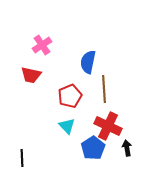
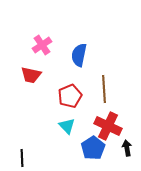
blue semicircle: moved 9 px left, 7 px up
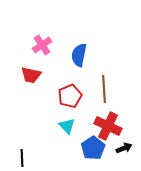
black arrow: moved 3 px left; rotated 77 degrees clockwise
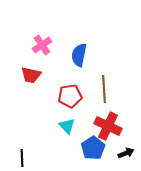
red pentagon: rotated 15 degrees clockwise
black arrow: moved 2 px right, 5 px down
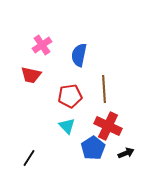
black line: moved 7 px right; rotated 36 degrees clockwise
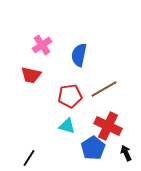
brown line: rotated 64 degrees clockwise
cyan triangle: rotated 30 degrees counterclockwise
black arrow: rotated 91 degrees counterclockwise
